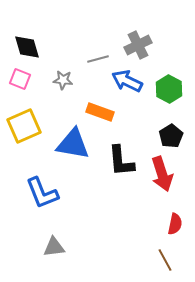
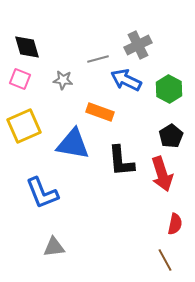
blue arrow: moved 1 px left, 1 px up
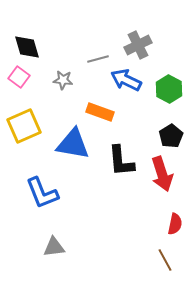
pink square: moved 1 px left, 2 px up; rotated 15 degrees clockwise
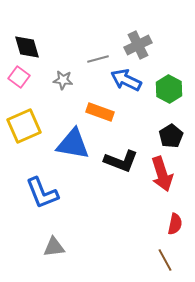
black L-shape: rotated 64 degrees counterclockwise
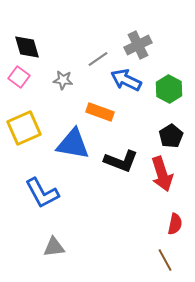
gray line: rotated 20 degrees counterclockwise
yellow square: moved 2 px down
blue L-shape: rotated 6 degrees counterclockwise
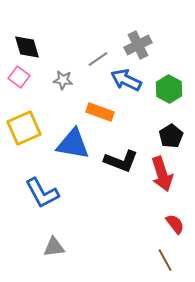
red semicircle: rotated 50 degrees counterclockwise
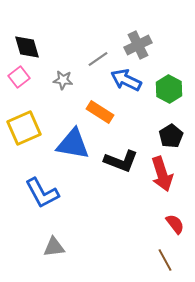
pink square: rotated 15 degrees clockwise
orange rectangle: rotated 12 degrees clockwise
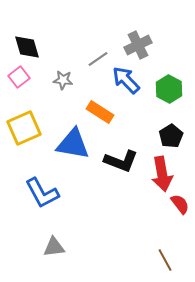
blue arrow: rotated 20 degrees clockwise
red arrow: rotated 8 degrees clockwise
red semicircle: moved 5 px right, 20 px up
